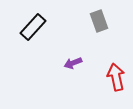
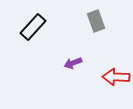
gray rectangle: moved 3 px left
red arrow: rotated 76 degrees counterclockwise
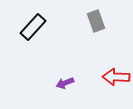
purple arrow: moved 8 px left, 20 px down
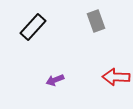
purple arrow: moved 10 px left, 3 px up
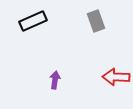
black rectangle: moved 6 px up; rotated 24 degrees clockwise
purple arrow: rotated 120 degrees clockwise
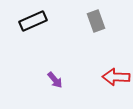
purple arrow: rotated 132 degrees clockwise
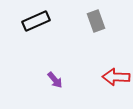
black rectangle: moved 3 px right
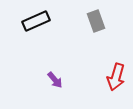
red arrow: rotated 76 degrees counterclockwise
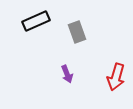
gray rectangle: moved 19 px left, 11 px down
purple arrow: moved 12 px right, 6 px up; rotated 18 degrees clockwise
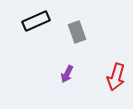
purple arrow: rotated 48 degrees clockwise
